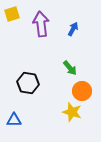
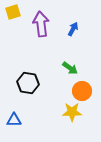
yellow square: moved 1 px right, 2 px up
green arrow: rotated 14 degrees counterclockwise
yellow star: rotated 18 degrees counterclockwise
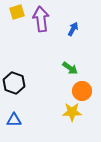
yellow square: moved 4 px right
purple arrow: moved 5 px up
black hexagon: moved 14 px left; rotated 10 degrees clockwise
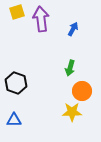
green arrow: rotated 70 degrees clockwise
black hexagon: moved 2 px right
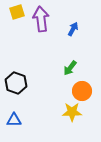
green arrow: rotated 21 degrees clockwise
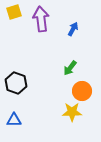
yellow square: moved 3 px left
